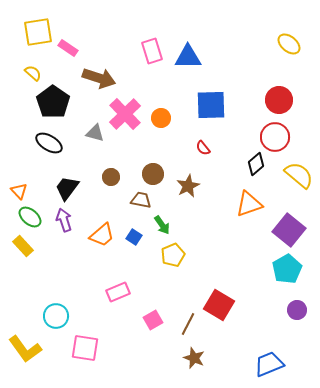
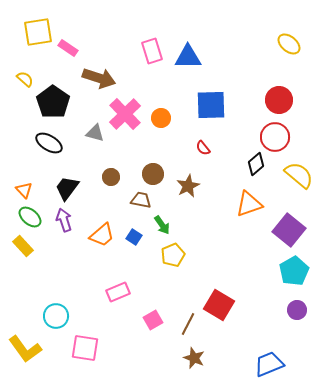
yellow semicircle at (33, 73): moved 8 px left, 6 px down
orange triangle at (19, 191): moved 5 px right, 1 px up
cyan pentagon at (287, 269): moved 7 px right, 2 px down
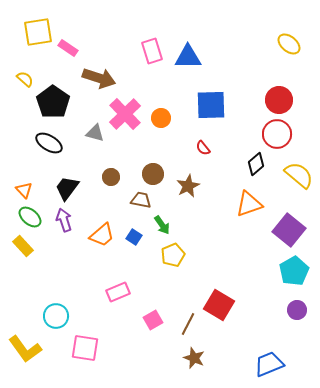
red circle at (275, 137): moved 2 px right, 3 px up
